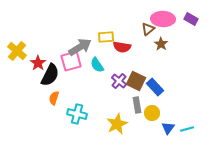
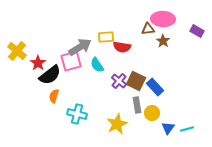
purple rectangle: moved 6 px right, 12 px down
brown triangle: rotated 32 degrees clockwise
brown star: moved 2 px right, 3 px up
black semicircle: rotated 25 degrees clockwise
orange semicircle: moved 2 px up
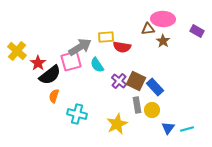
yellow circle: moved 3 px up
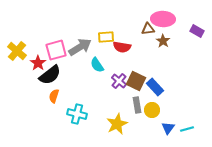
pink square: moved 15 px left, 11 px up
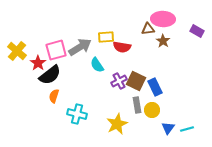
purple cross: rotated 21 degrees clockwise
blue rectangle: rotated 18 degrees clockwise
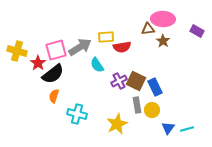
red semicircle: rotated 18 degrees counterclockwise
yellow cross: rotated 24 degrees counterclockwise
black semicircle: moved 3 px right, 1 px up
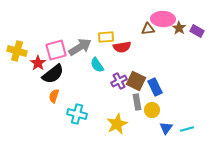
brown star: moved 16 px right, 13 px up
gray rectangle: moved 3 px up
blue triangle: moved 2 px left
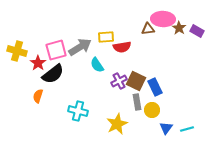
orange semicircle: moved 16 px left
cyan cross: moved 1 px right, 3 px up
